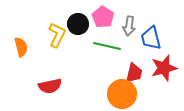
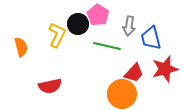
pink pentagon: moved 5 px left, 2 px up
red star: moved 1 px right, 1 px down
red trapezoid: rotated 30 degrees clockwise
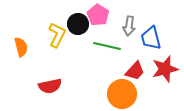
red trapezoid: moved 1 px right, 2 px up
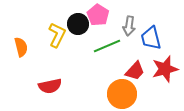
green line: rotated 36 degrees counterclockwise
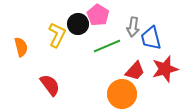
gray arrow: moved 4 px right, 1 px down
red semicircle: moved 1 px up; rotated 115 degrees counterclockwise
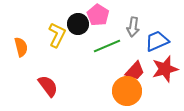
blue trapezoid: moved 6 px right, 3 px down; rotated 80 degrees clockwise
red semicircle: moved 2 px left, 1 px down
orange circle: moved 5 px right, 3 px up
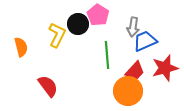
blue trapezoid: moved 12 px left
green line: moved 9 px down; rotated 72 degrees counterclockwise
red star: moved 1 px up
orange circle: moved 1 px right
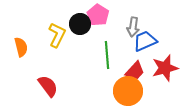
black circle: moved 2 px right
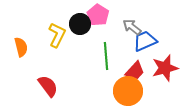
gray arrow: moved 1 px left; rotated 120 degrees clockwise
green line: moved 1 px left, 1 px down
